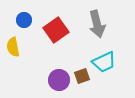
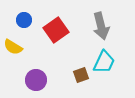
gray arrow: moved 4 px right, 2 px down
yellow semicircle: rotated 48 degrees counterclockwise
cyan trapezoid: rotated 40 degrees counterclockwise
brown square: moved 1 px left, 1 px up
purple circle: moved 23 px left
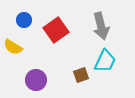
cyan trapezoid: moved 1 px right, 1 px up
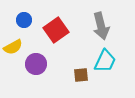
yellow semicircle: rotated 60 degrees counterclockwise
brown square: rotated 14 degrees clockwise
purple circle: moved 16 px up
